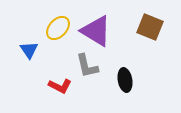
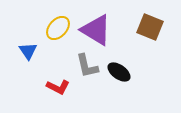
purple triangle: moved 1 px up
blue triangle: moved 1 px left, 1 px down
black ellipse: moved 6 px left, 8 px up; rotated 45 degrees counterclockwise
red L-shape: moved 2 px left, 1 px down
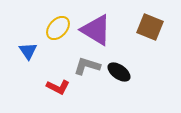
gray L-shape: rotated 120 degrees clockwise
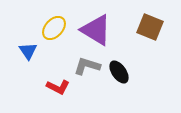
yellow ellipse: moved 4 px left
black ellipse: rotated 20 degrees clockwise
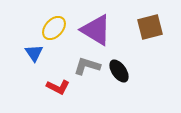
brown square: rotated 36 degrees counterclockwise
blue triangle: moved 6 px right, 2 px down
black ellipse: moved 1 px up
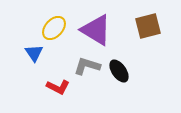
brown square: moved 2 px left, 1 px up
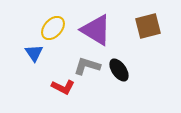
yellow ellipse: moved 1 px left
black ellipse: moved 1 px up
red L-shape: moved 5 px right
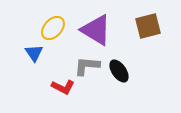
gray L-shape: rotated 12 degrees counterclockwise
black ellipse: moved 1 px down
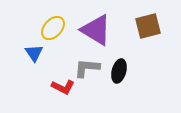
gray L-shape: moved 2 px down
black ellipse: rotated 50 degrees clockwise
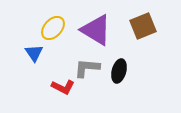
brown square: moved 5 px left; rotated 8 degrees counterclockwise
